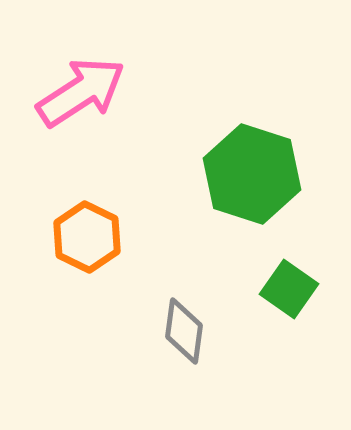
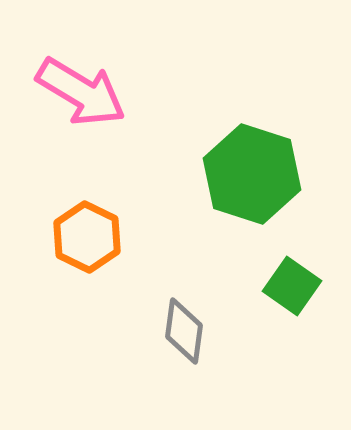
pink arrow: rotated 64 degrees clockwise
green square: moved 3 px right, 3 px up
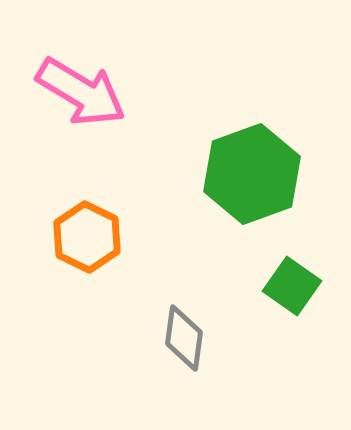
green hexagon: rotated 22 degrees clockwise
gray diamond: moved 7 px down
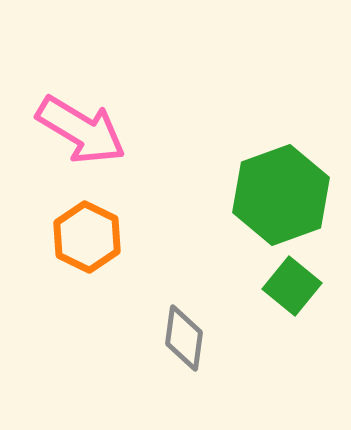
pink arrow: moved 38 px down
green hexagon: moved 29 px right, 21 px down
green square: rotated 4 degrees clockwise
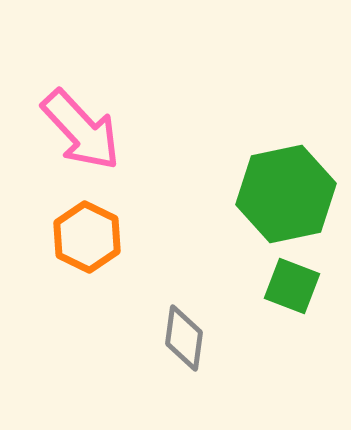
pink arrow: rotated 16 degrees clockwise
green hexagon: moved 5 px right, 1 px up; rotated 8 degrees clockwise
green square: rotated 18 degrees counterclockwise
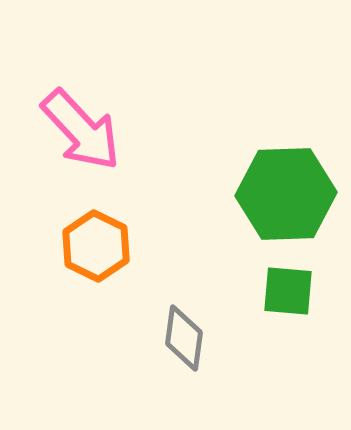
green hexagon: rotated 10 degrees clockwise
orange hexagon: moved 9 px right, 9 px down
green square: moved 4 px left, 5 px down; rotated 16 degrees counterclockwise
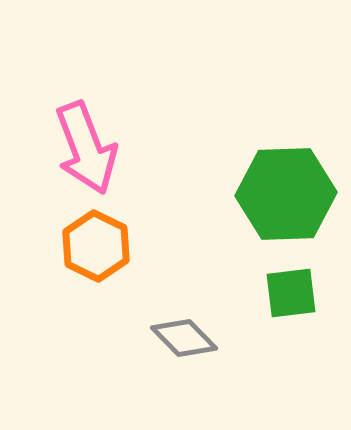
pink arrow: moved 5 px right, 18 px down; rotated 22 degrees clockwise
green square: moved 3 px right, 2 px down; rotated 12 degrees counterclockwise
gray diamond: rotated 52 degrees counterclockwise
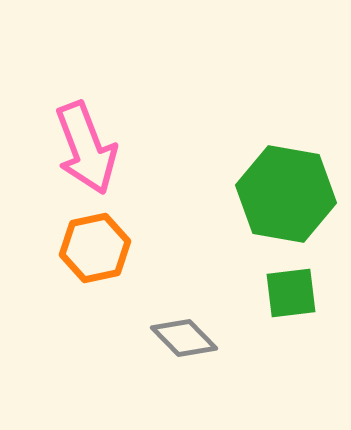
green hexagon: rotated 12 degrees clockwise
orange hexagon: moved 1 px left, 2 px down; rotated 22 degrees clockwise
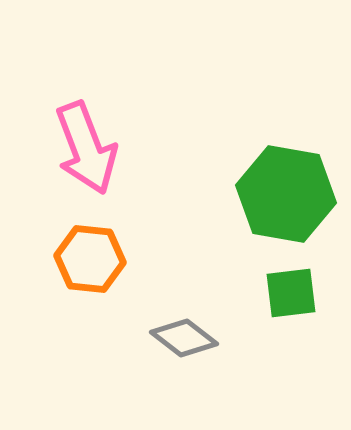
orange hexagon: moved 5 px left, 11 px down; rotated 18 degrees clockwise
gray diamond: rotated 8 degrees counterclockwise
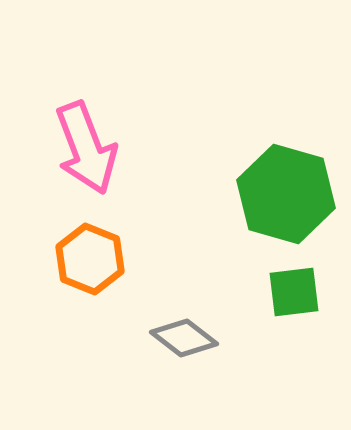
green hexagon: rotated 6 degrees clockwise
orange hexagon: rotated 16 degrees clockwise
green square: moved 3 px right, 1 px up
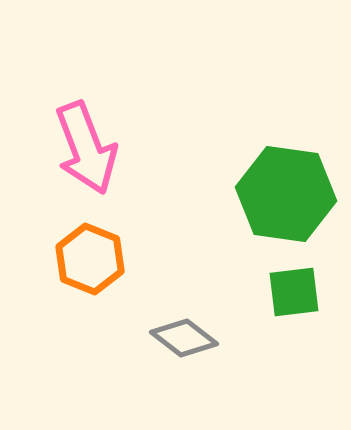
green hexagon: rotated 8 degrees counterclockwise
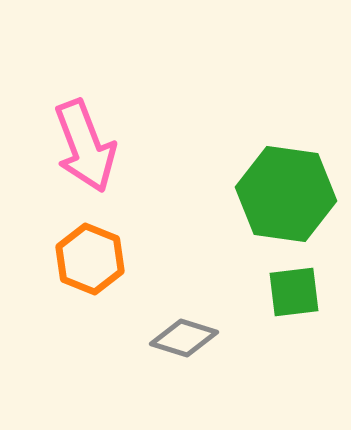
pink arrow: moved 1 px left, 2 px up
gray diamond: rotated 20 degrees counterclockwise
